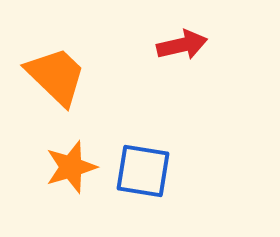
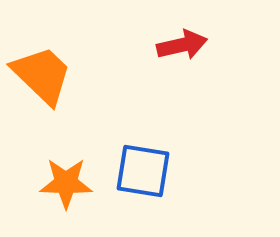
orange trapezoid: moved 14 px left, 1 px up
orange star: moved 5 px left, 16 px down; rotated 18 degrees clockwise
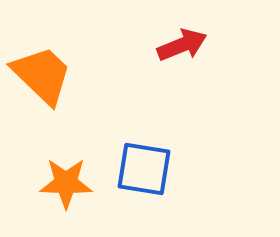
red arrow: rotated 9 degrees counterclockwise
blue square: moved 1 px right, 2 px up
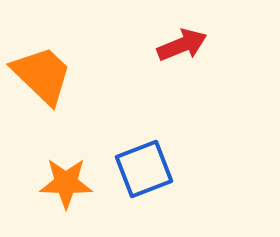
blue square: rotated 30 degrees counterclockwise
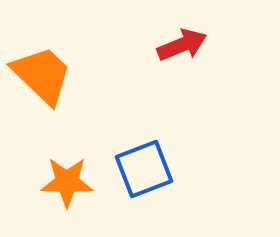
orange star: moved 1 px right, 1 px up
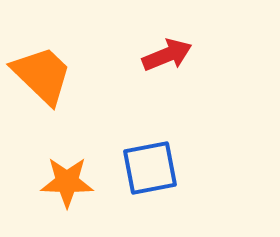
red arrow: moved 15 px left, 10 px down
blue square: moved 6 px right, 1 px up; rotated 10 degrees clockwise
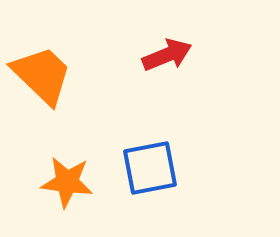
orange star: rotated 6 degrees clockwise
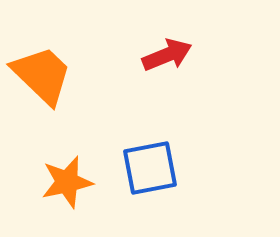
orange star: rotated 20 degrees counterclockwise
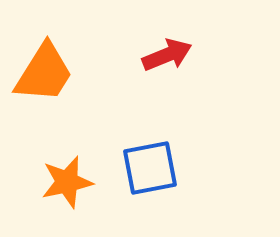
orange trapezoid: moved 2 px right, 2 px up; rotated 78 degrees clockwise
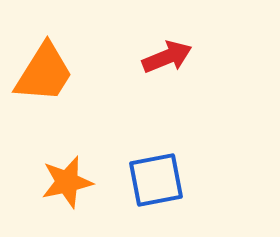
red arrow: moved 2 px down
blue square: moved 6 px right, 12 px down
